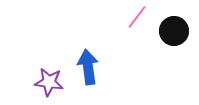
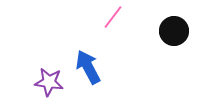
pink line: moved 24 px left
blue arrow: rotated 20 degrees counterclockwise
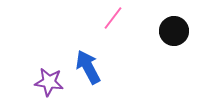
pink line: moved 1 px down
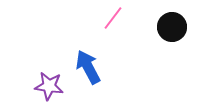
black circle: moved 2 px left, 4 px up
purple star: moved 4 px down
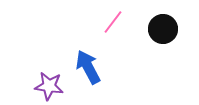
pink line: moved 4 px down
black circle: moved 9 px left, 2 px down
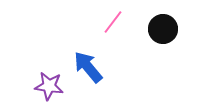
blue arrow: rotated 12 degrees counterclockwise
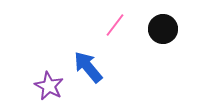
pink line: moved 2 px right, 3 px down
purple star: rotated 20 degrees clockwise
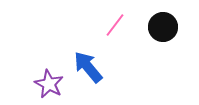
black circle: moved 2 px up
purple star: moved 2 px up
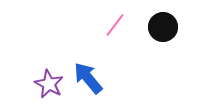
blue arrow: moved 11 px down
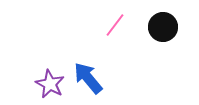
purple star: moved 1 px right
